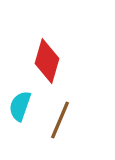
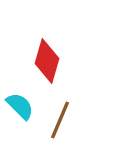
cyan semicircle: rotated 116 degrees clockwise
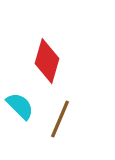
brown line: moved 1 px up
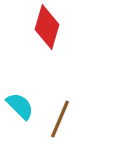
red diamond: moved 34 px up
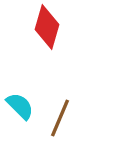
brown line: moved 1 px up
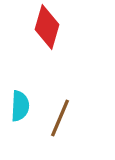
cyan semicircle: rotated 48 degrees clockwise
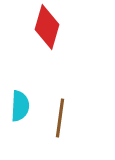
brown line: rotated 15 degrees counterclockwise
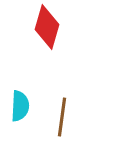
brown line: moved 2 px right, 1 px up
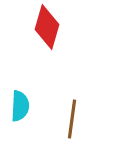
brown line: moved 10 px right, 2 px down
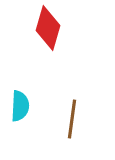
red diamond: moved 1 px right, 1 px down
